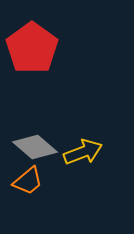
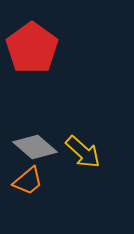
yellow arrow: rotated 63 degrees clockwise
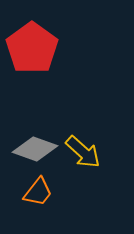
gray diamond: moved 2 px down; rotated 21 degrees counterclockwise
orange trapezoid: moved 10 px right, 11 px down; rotated 12 degrees counterclockwise
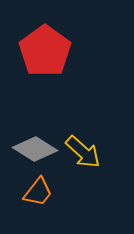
red pentagon: moved 13 px right, 3 px down
gray diamond: rotated 12 degrees clockwise
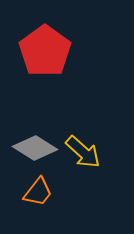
gray diamond: moved 1 px up
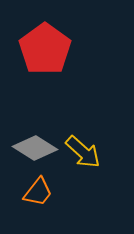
red pentagon: moved 2 px up
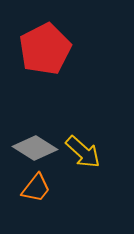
red pentagon: rotated 9 degrees clockwise
orange trapezoid: moved 2 px left, 4 px up
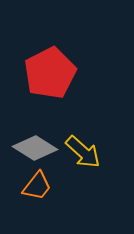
red pentagon: moved 5 px right, 24 px down
orange trapezoid: moved 1 px right, 2 px up
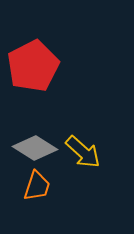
red pentagon: moved 17 px left, 7 px up
orange trapezoid: rotated 20 degrees counterclockwise
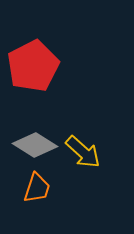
gray diamond: moved 3 px up
orange trapezoid: moved 2 px down
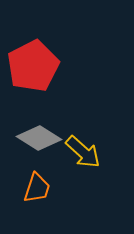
gray diamond: moved 4 px right, 7 px up
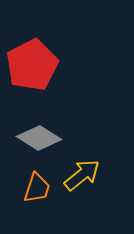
red pentagon: moved 1 px left, 1 px up
yellow arrow: moved 1 px left, 23 px down; rotated 81 degrees counterclockwise
